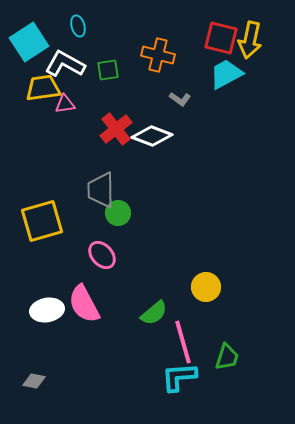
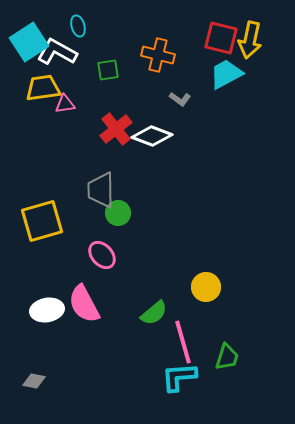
white L-shape: moved 8 px left, 12 px up
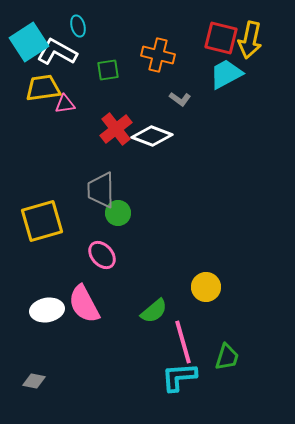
green semicircle: moved 2 px up
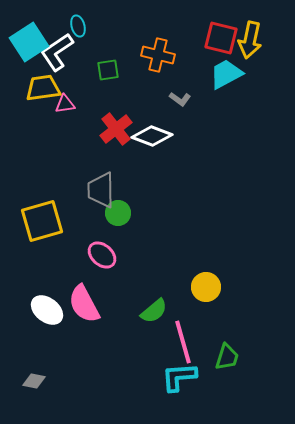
white L-shape: rotated 63 degrees counterclockwise
pink ellipse: rotated 8 degrees counterclockwise
white ellipse: rotated 48 degrees clockwise
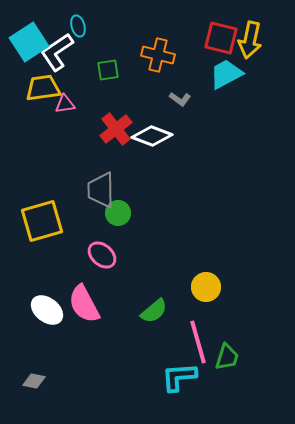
pink line: moved 15 px right
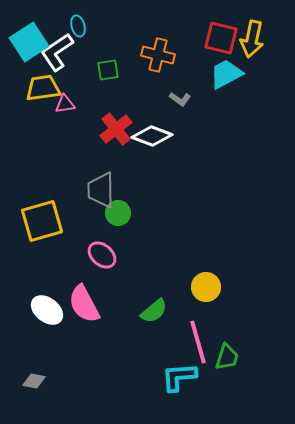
yellow arrow: moved 2 px right, 1 px up
